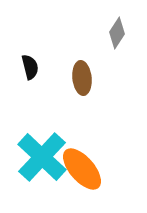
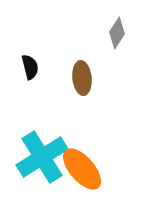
cyan cross: rotated 15 degrees clockwise
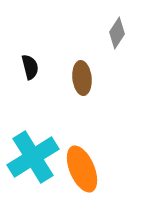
cyan cross: moved 9 px left
orange ellipse: rotated 18 degrees clockwise
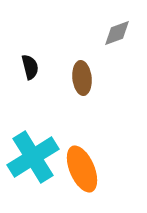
gray diamond: rotated 36 degrees clockwise
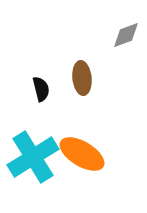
gray diamond: moved 9 px right, 2 px down
black semicircle: moved 11 px right, 22 px down
orange ellipse: moved 15 px up; rotated 36 degrees counterclockwise
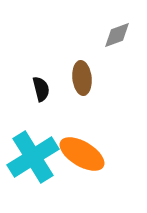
gray diamond: moved 9 px left
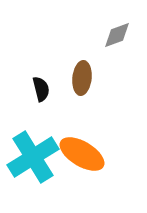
brown ellipse: rotated 12 degrees clockwise
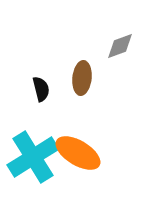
gray diamond: moved 3 px right, 11 px down
orange ellipse: moved 4 px left, 1 px up
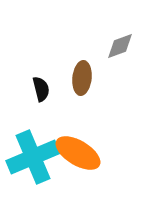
cyan cross: rotated 9 degrees clockwise
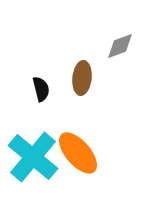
orange ellipse: rotated 18 degrees clockwise
cyan cross: rotated 27 degrees counterclockwise
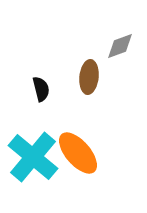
brown ellipse: moved 7 px right, 1 px up
